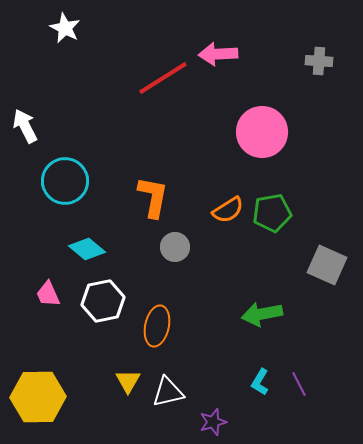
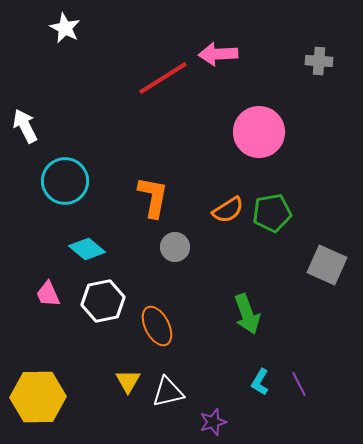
pink circle: moved 3 px left
green arrow: moved 15 px left; rotated 99 degrees counterclockwise
orange ellipse: rotated 39 degrees counterclockwise
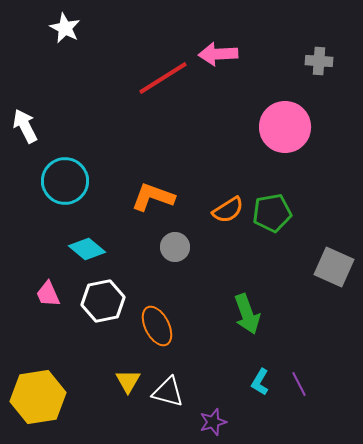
pink circle: moved 26 px right, 5 px up
orange L-shape: rotated 81 degrees counterclockwise
gray square: moved 7 px right, 2 px down
white triangle: rotated 28 degrees clockwise
yellow hexagon: rotated 8 degrees counterclockwise
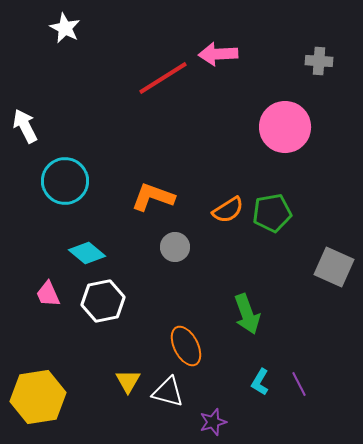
cyan diamond: moved 4 px down
orange ellipse: moved 29 px right, 20 px down
